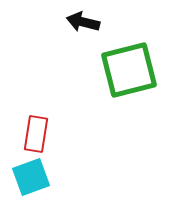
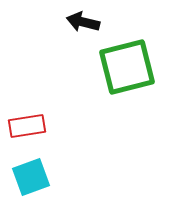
green square: moved 2 px left, 3 px up
red rectangle: moved 9 px left, 8 px up; rotated 72 degrees clockwise
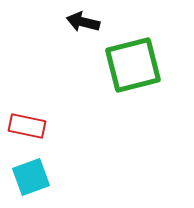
green square: moved 6 px right, 2 px up
red rectangle: rotated 21 degrees clockwise
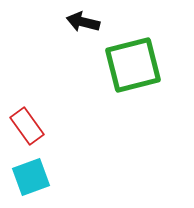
red rectangle: rotated 42 degrees clockwise
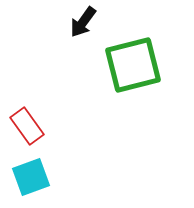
black arrow: rotated 68 degrees counterclockwise
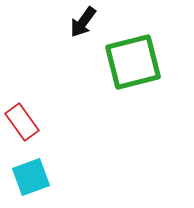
green square: moved 3 px up
red rectangle: moved 5 px left, 4 px up
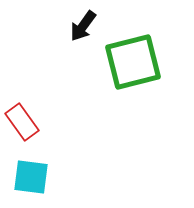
black arrow: moved 4 px down
cyan square: rotated 27 degrees clockwise
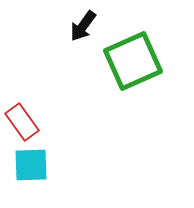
green square: moved 1 px up; rotated 10 degrees counterclockwise
cyan square: moved 12 px up; rotated 9 degrees counterclockwise
